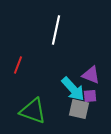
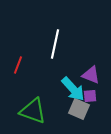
white line: moved 1 px left, 14 px down
gray square: rotated 10 degrees clockwise
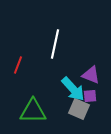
green triangle: rotated 20 degrees counterclockwise
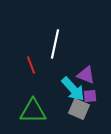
red line: moved 13 px right; rotated 42 degrees counterclockwise
purple triangle: moved 5 px left
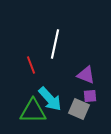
cyan arrow: moved 23 px left, 10 px down
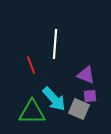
white line: rotated 8 degrees counterclockwise
cyan arrow: moved 4 px right
green triangle: moved 1 px left, 1 px down
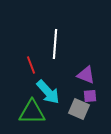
cyan arrow: moved 6 px left, 7 px up
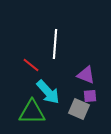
red line: rotated 30 degrees counterclockwise
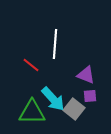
cyan arrow: moved 5 px right, 7 px down
gray square: moved 5 px left; rotated 15 degrees clockwise
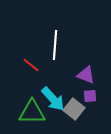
white line: moved 1 px down
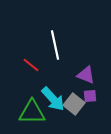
white line: rotated 16 degrees counterclockwise
gray square: moved 5 px up
